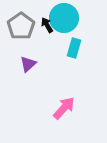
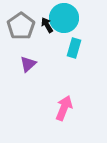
pink arrow: rotated 20 degrees counterclockwise
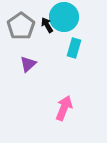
cyan circle: moved 1 px up
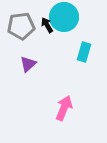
gray pentagon: rotated 28 degrees clockwise
cyan rectangle: moved 10 px right, 4 px down
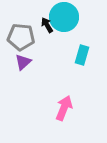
gray pentagon: moved 11 px down; rotated 12 degrees clockwise
cyan rectangle: moved 2 px left, 3 px down
purple triangle: moved 5 px left, 2 px up
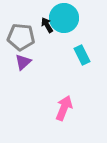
cyan circle: moved 1 px down
cyan rectangle: rotated 42 degrees counterclockwise
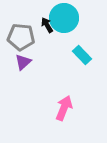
cyan rectangle: rotated 18 degrees counterclockwise
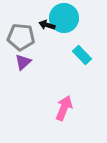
black arrow: rotated 42 degrees counterclockwise
